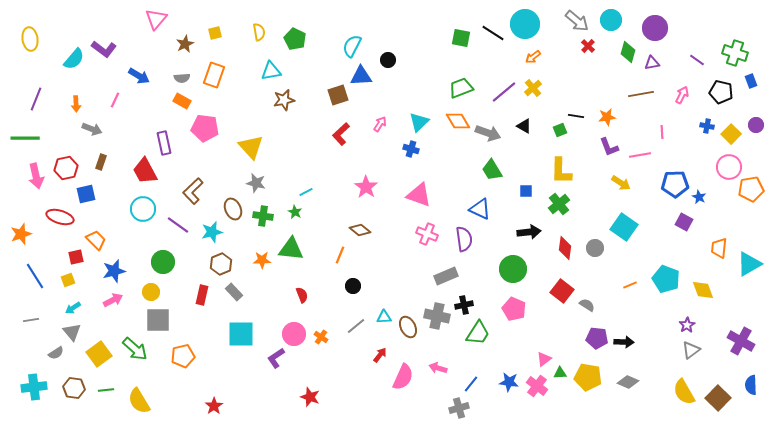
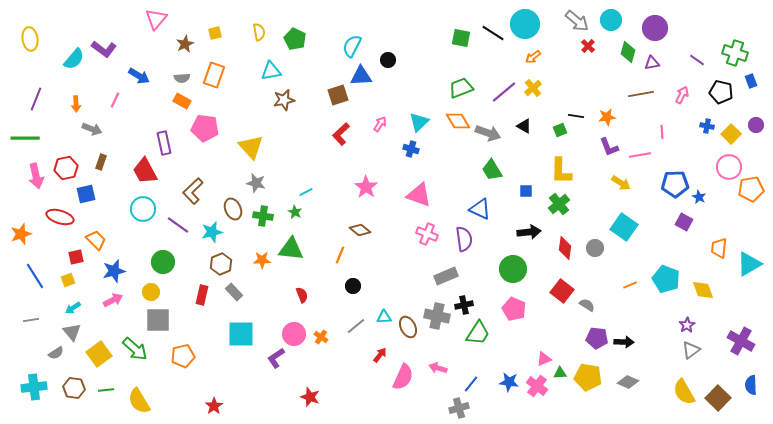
pink triangle at (544, 359): rotated 14 degrees clockwise
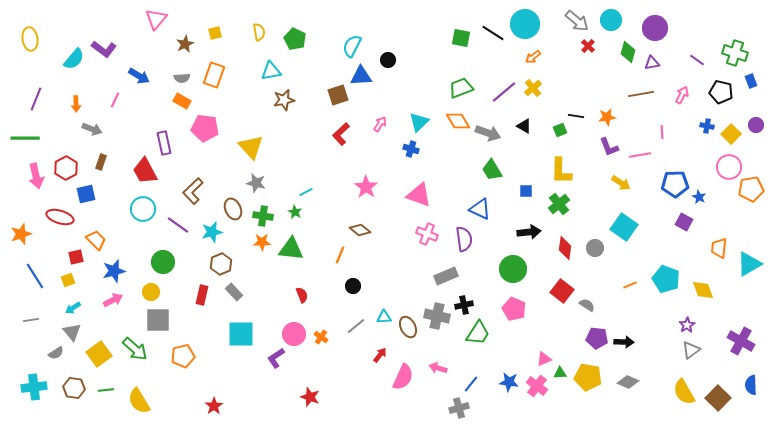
red hexagon at (66, 168): rotated 15 degrees counterclockwise
orange star at (262, 260): moved 18 px up
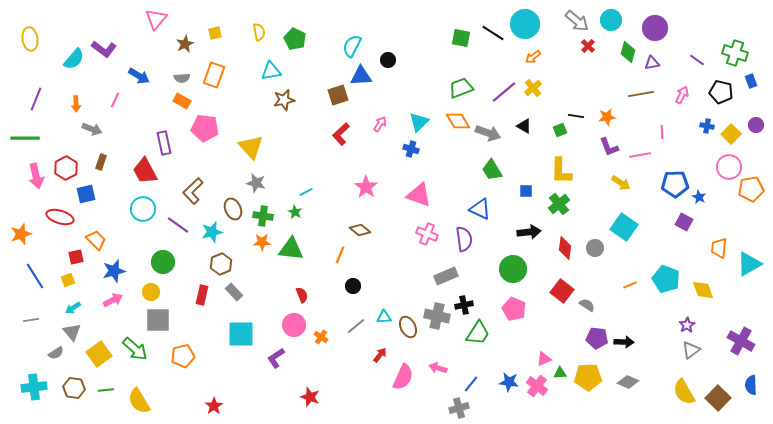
pink circle at (294, 334): moved 9 px up
yellow pentagon at (588, 377): rotated 12 degrees counterclockwise
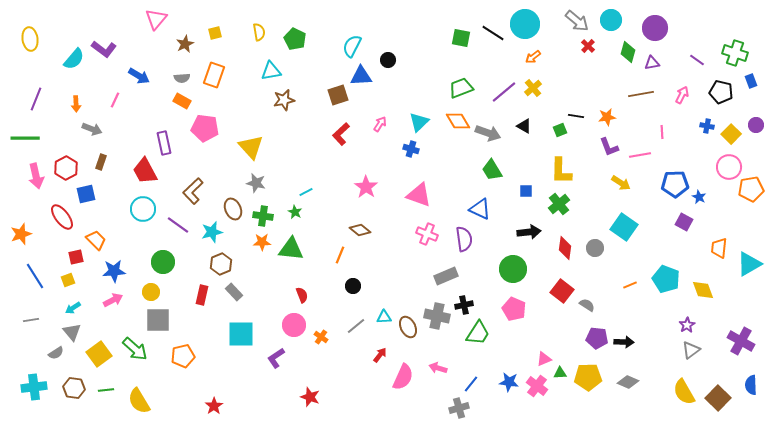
red ellipse at (60, 217): moved 2 px right; rotated 36 degrees clockwise
blue star at (114, 271): rotated 10 degrees clockwise
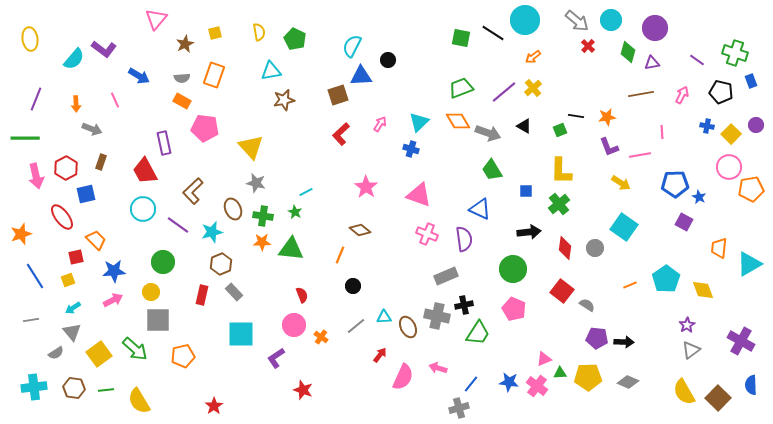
cyan circle at (525, 24): moved 4 px up
pink line at (115, 100): rotated 49 degrees counterclockwise
cyan pentagon at (666, 279): rotated 16 degrees clockwise
red star at (310, 397): moved 7 px left, 7 px up
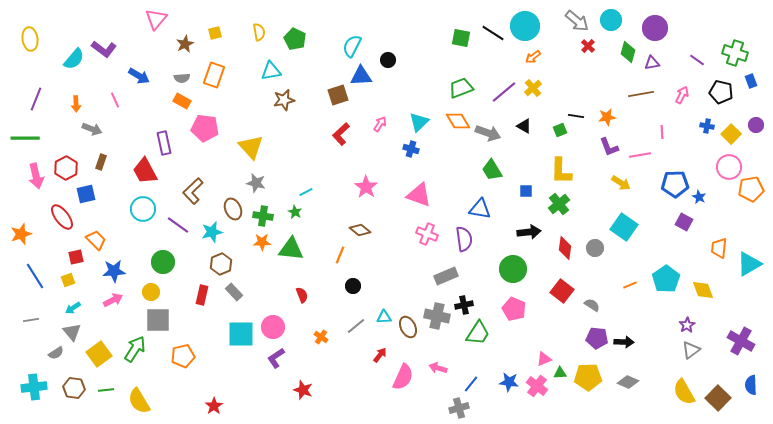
cyan circle at (525, 20): moved 6 px down
blue triangle at (480, 209): rotated 15 degrees counterclockwise
gray semicircle at (587, 305): moved 5 px right
pink circle at (294, 325): moved 21 px left, 2 px down
green arrow at (135, 349): rotated 100 degrees counterclockwise
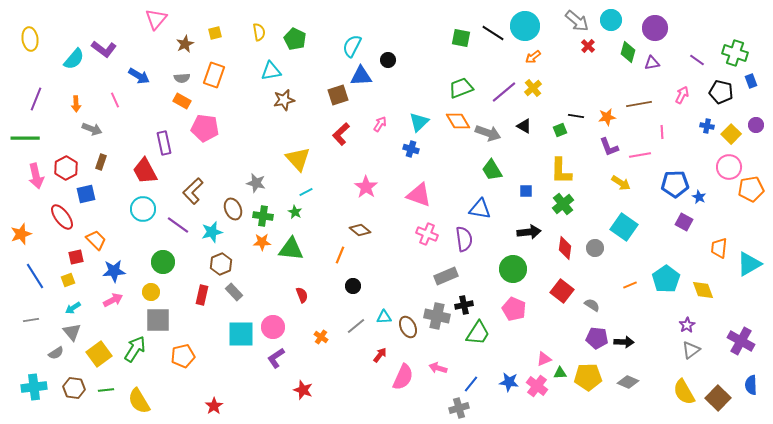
brown line at (641, 94): moved 2 px left, 10 px down
yellow triangle at (251, 147): moved 47 px right, 12 px down
green cross at (559, 204): moved 4 px right
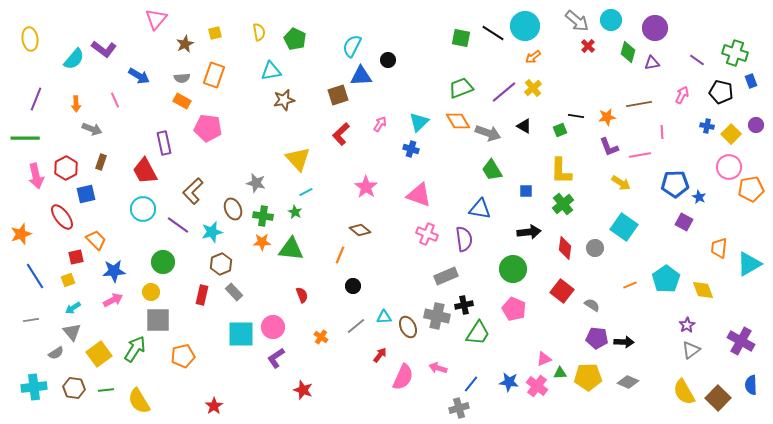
pink pentagon at (205, 128): moved 3 px right
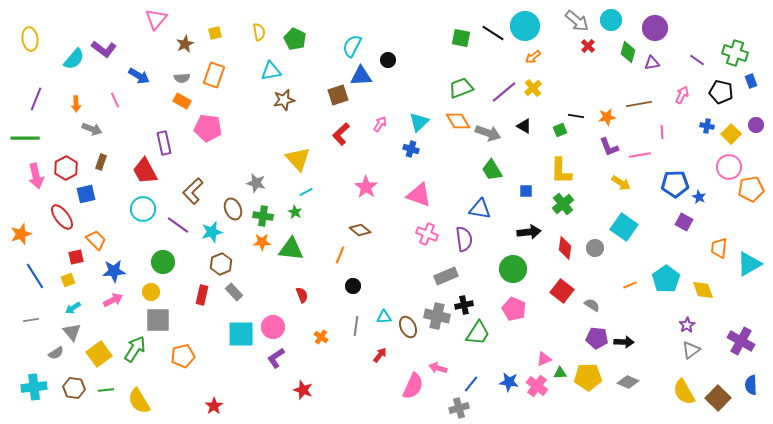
gray line at (356, 326): rotated 42 degrees counterclockwise
pink semicircle at (403, 377): moved 10 px right, 9 px down
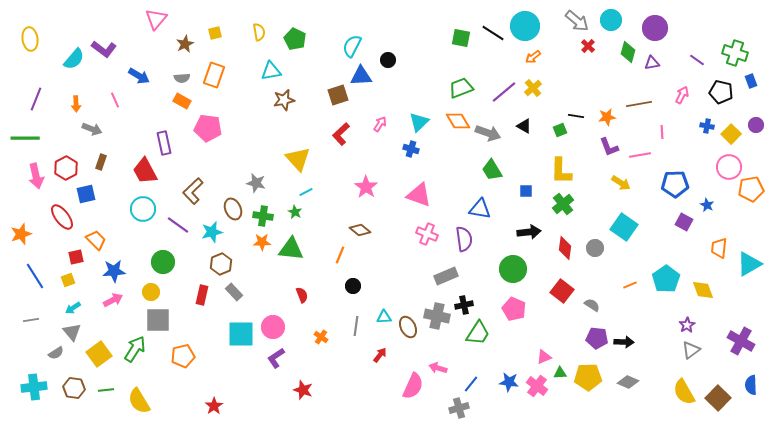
blue star at (699, 197): moved 8 px right, 8 px down
pink triangle at (544, 359): moved 2 px up
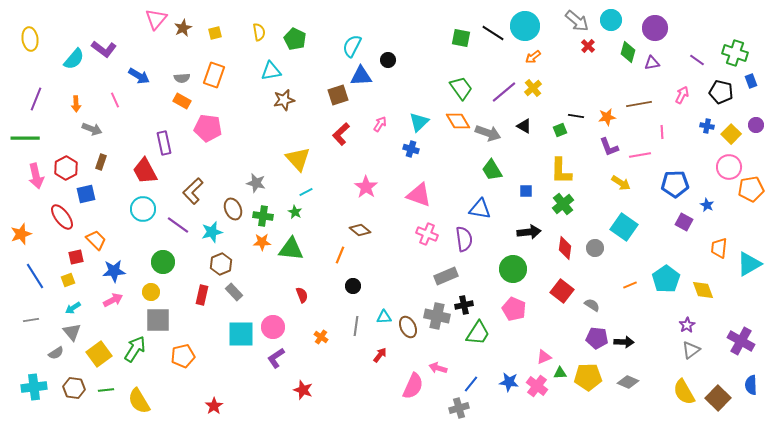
brown star at (185, 44): moved 2 px left, 16 px up
green trapezoid at (461, 88): rotated 75 degrees clockwise
